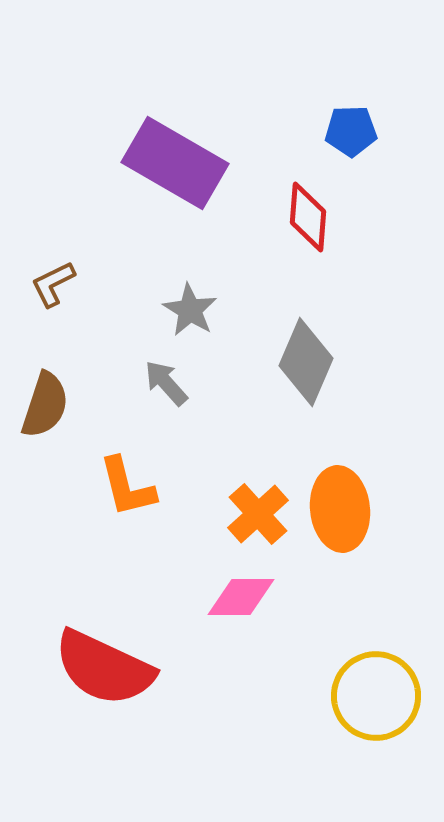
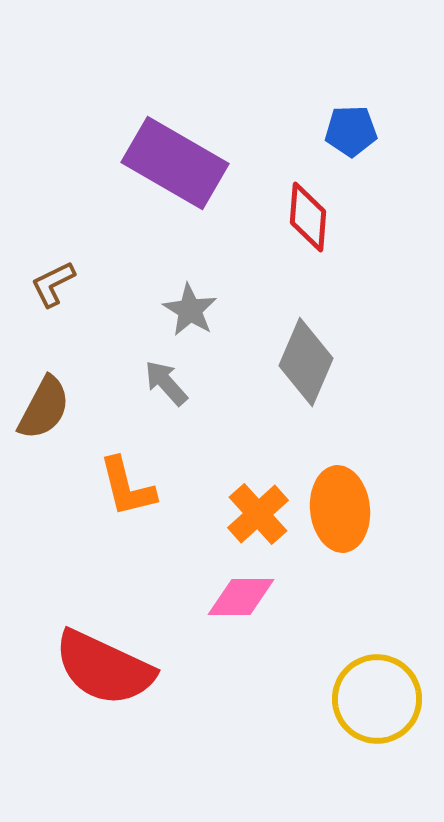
brown semicircle: moved 1 px left, 3 px down; rotated 10 degrees clockwise
yellow circle: moved 1 px right, 3 px down
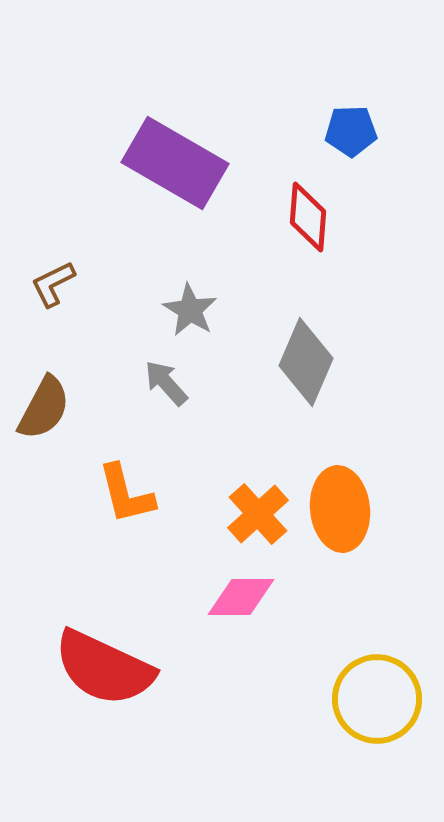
orange L-shape: moved 1 px left, 7 px down
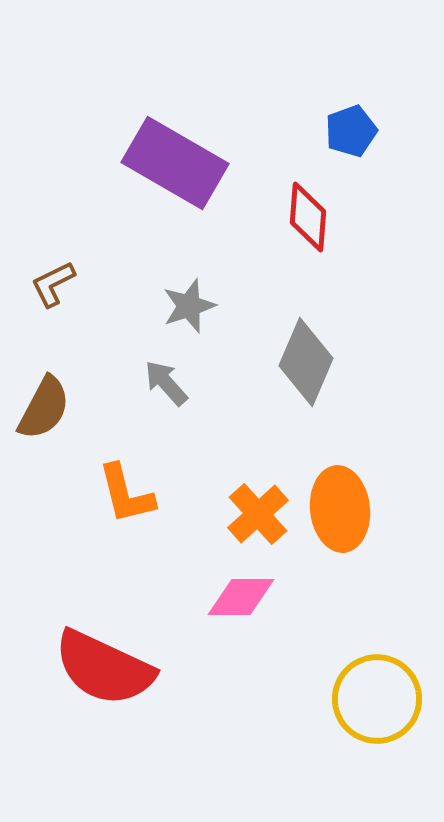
blue pentagon: rotated 18 degrees counterclockwise
gray star: moved 1 px left, 4 px up; rotated 22 degrees clockwise
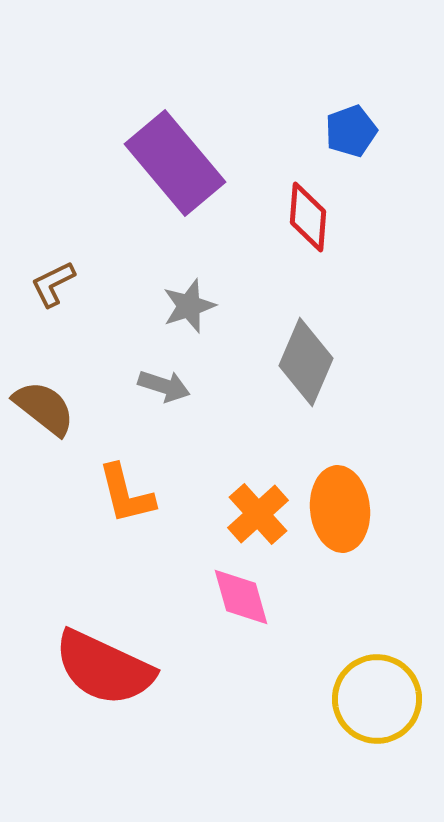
purple rectangle: rotated 20 degrees clockwise
gray arrow: moved 2 px left, 3 px down; rotated 150 degrees clockwise
brown semicircle: rotated 80 degrees counterclockwise
pink diamond: rotated 74 degrees clockwise
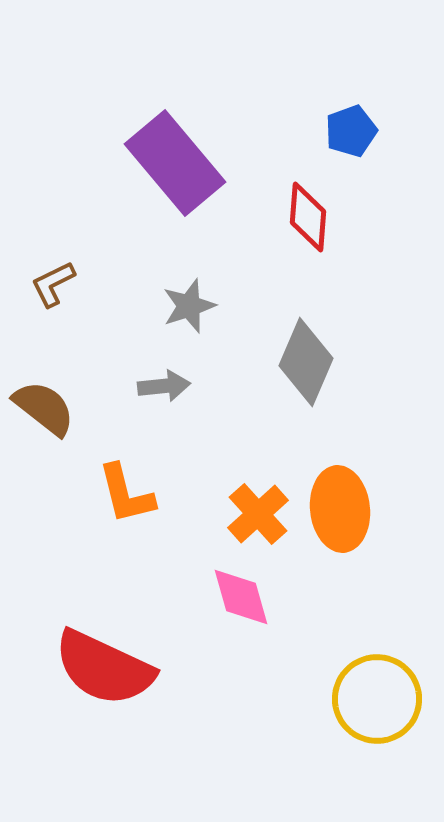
gray arrow: rotated 24 degrees counterclockwise
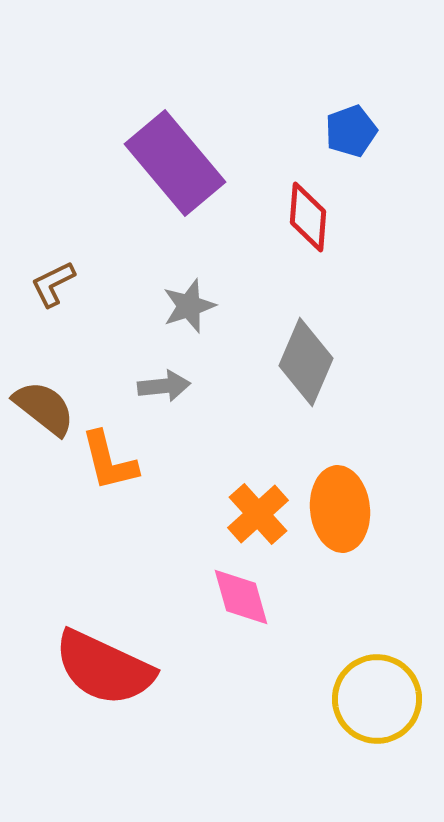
orange L-shape: moved 17 px left, 33 px up
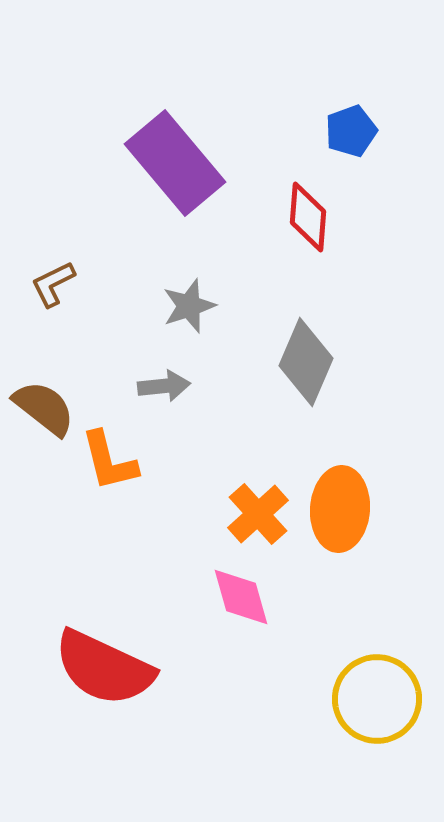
orange ellipse: rotated 10 degrees clockwise
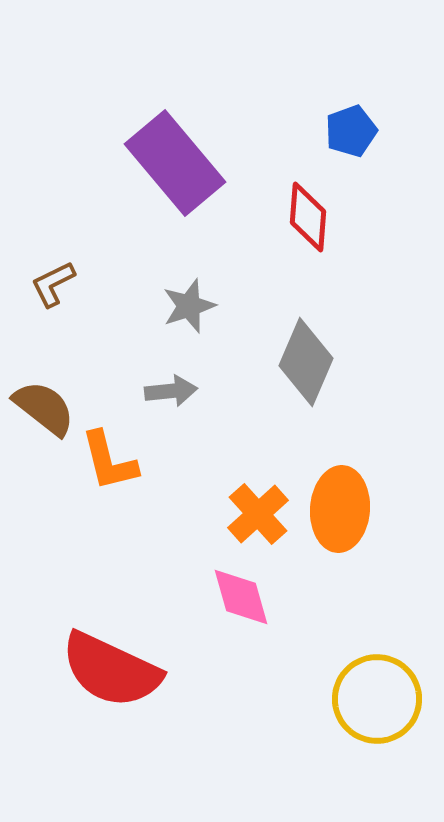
gray arrow: moved 7 px right, 5 px down
red semicircle: moved 7 px right, 2 px down
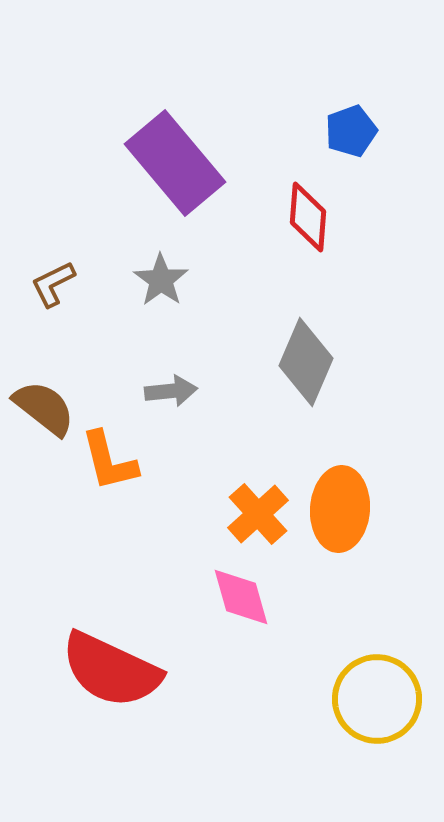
gray star: moved 28 px left, 26 px up; rotated 18 degrees counterclockwise
